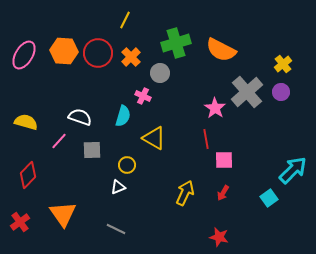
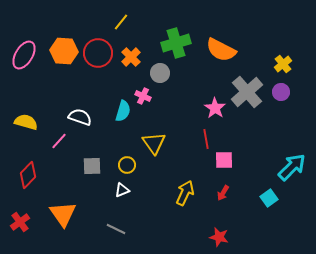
yellow line: moved 4 px left, 2 px down; rotated 12 degrees clockwise
cyan semicircle: moved 5 px up
yellow triangle: moved 5 px down; rotated 25 degrees clockwise
gray square: moved 16 px down
cyan arrow: moved 1 px left, 3 px up
white triangle: moved 4 px right, 3 px down
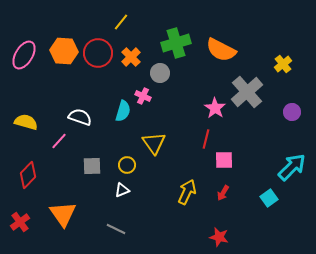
purple circle: moved 11 px right, 20 px down
red line: rotated 24 degrees clockwise
yellow arrow: moved 2 px right, 1 px up
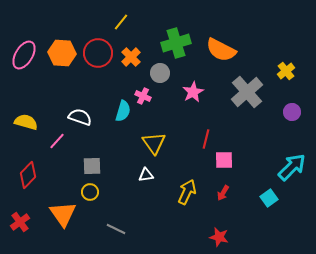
orange hexagon: moved 2 px left, 2 px down
yellow cross: moved 3 px right, 7 px down
pink star: moved 22 px left, 16 px up; rotated 10 degrees clockwise
pink line: moved 2 px left
yellow circle: moved 37 px left, 27 px down
white triangle: moved 24 px right, 15 px up; rotated 14 degrees clockwise
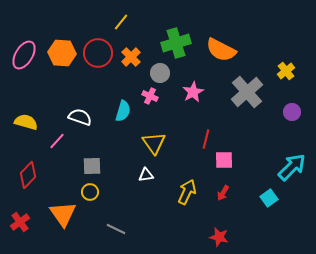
pink cross: moved 7 px right
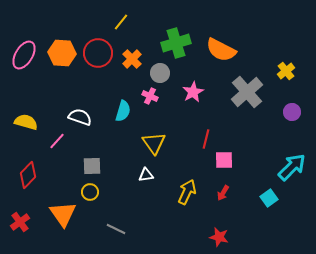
orange cross: moved 1 px right, 2 px down
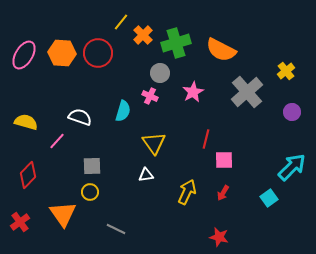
orange cross: moved 11 px right, 24 px up
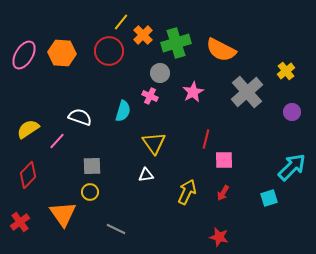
red circle: moved 11 px right, 2 px up
yellow semicircle: moved 2 px right, 7 px down; rotated 50 degrees counterclockwise
cyan square: rotated 18 degrees clockwise
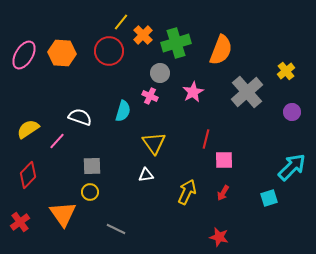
orange semicircle: rotated 96 degrees counterclockwise
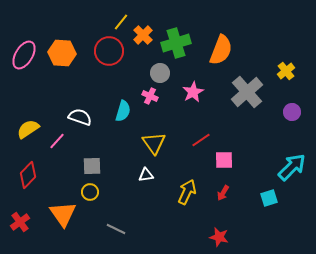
red line: moved 5 px left, 1 px down; rotated 42 degrees clockwise
